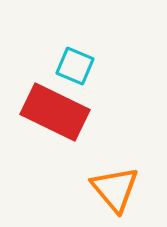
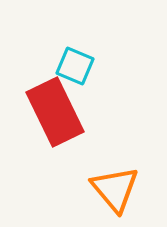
red rectangle: rotated 38 degrees clockwise
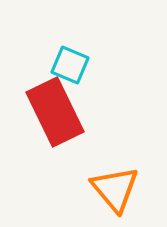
cyan square: moved 5 px left, 1 px up
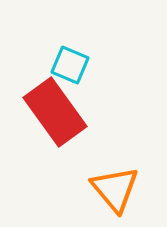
red rectangle: rotated 10 degrees counterclockwise
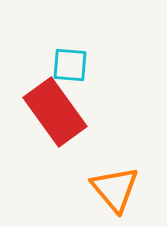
cyan square: rotated 18 degrees counterclockwise
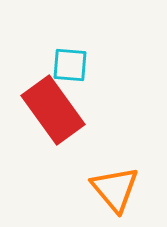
red rectangle: moved 2 px left, 2 px up
